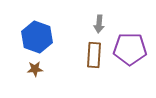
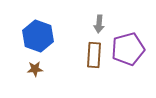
blue hexagon: moved 1 px right, 1 px up
purple pentagon: moved 2 px left; rotated 16 degrees counterclockwise
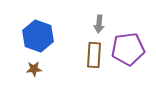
purple pentagon: rotated 8 degrees clockwise
brown star: moved 1 px left
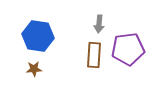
blue hexagon: rotated 12 degrees counterclockwise
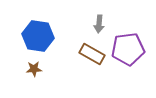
brown rectangle: moved 2 px left, 1 px up; rotated 65 degrees counterclockwise
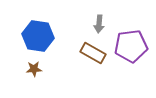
purple pentagon: moved 3 px right, 3 px up
brown rectangle: moved 1 px right, 1 px up
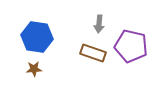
blue hexagon: moved 1 px left, 1 px down
purple pentagon: rotated 20 degrees clockwise
brown rectangle: rotated 10 degrees counterclockwise
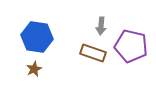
gray arrow: moved 2 px right, 2 px down
brown star: rotated 21 degrees counterclockwise
